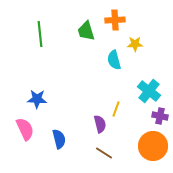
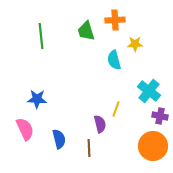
green line: moved 1 px right, 2 px down
brown line: moved 15 px left, 5 px up; rotated 54 degrees clockwise
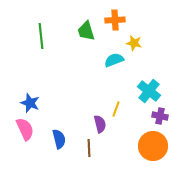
yellow star: moved 1 px left, 1 px up; rotated 14 degrees clockwise
cyan semicircle: rotated 84 degrees clockwise
blue star: moved 7 px left, 4 px down; rotated 18 degrees clockwise
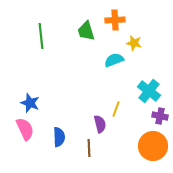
blue semicircle: moved 2 px up; rotated 12 degrees clockwise
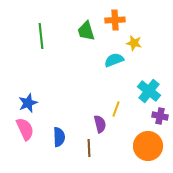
blue star: moved 2 px left; rotated 30 degrees clockwise
orange circle: moved 5 px left
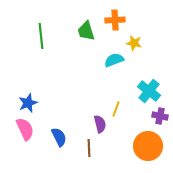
blue semicircle: rotated 24 degrees counterclockwise
